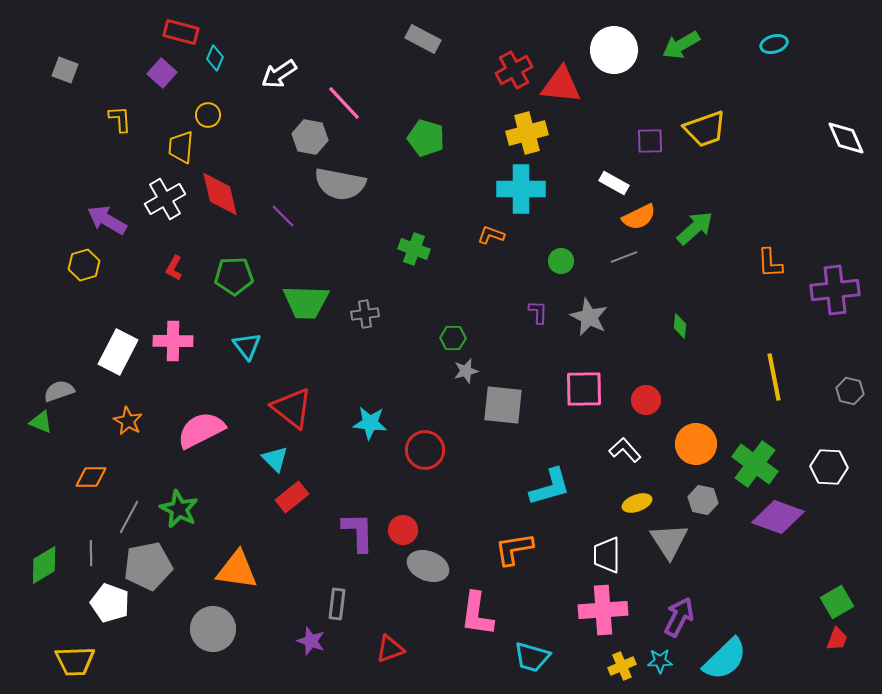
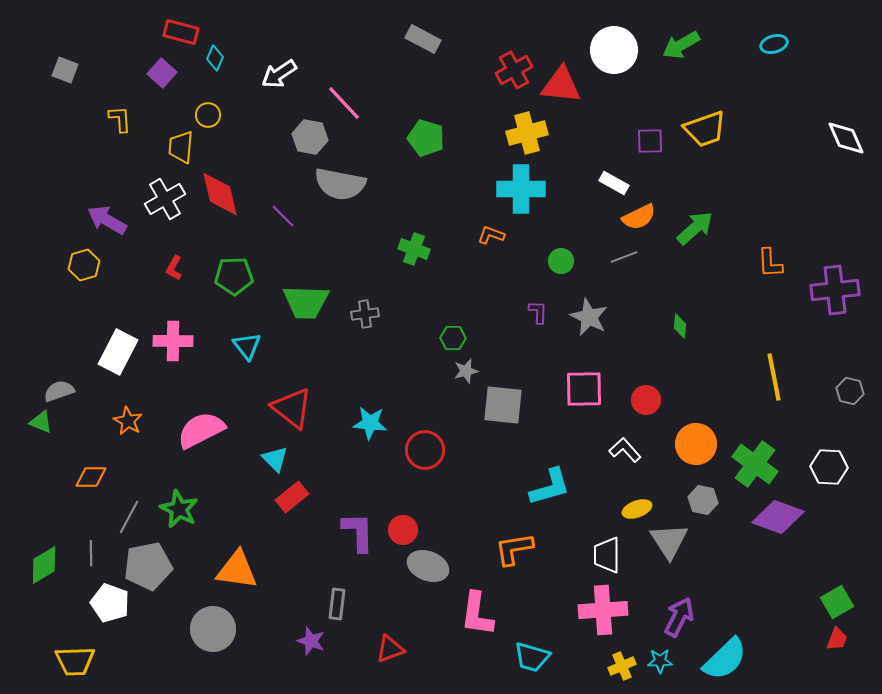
yellow ellipse at (637, 503): moved 6 px down
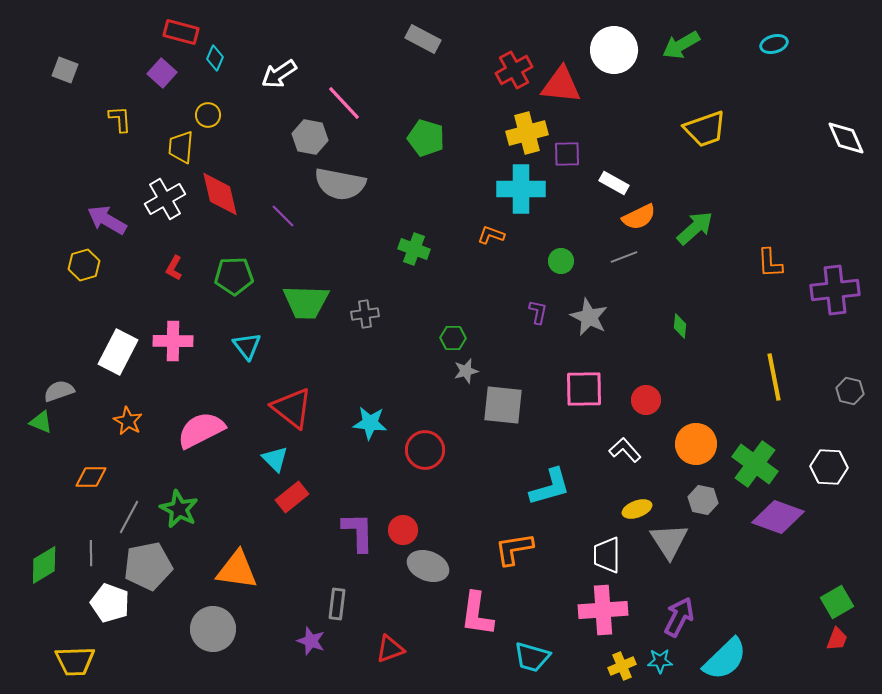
purple square at (650, 141): moved 83 px left, 13 px down
purple L-shape at (538, 312): rotated 10 degrees clockwise
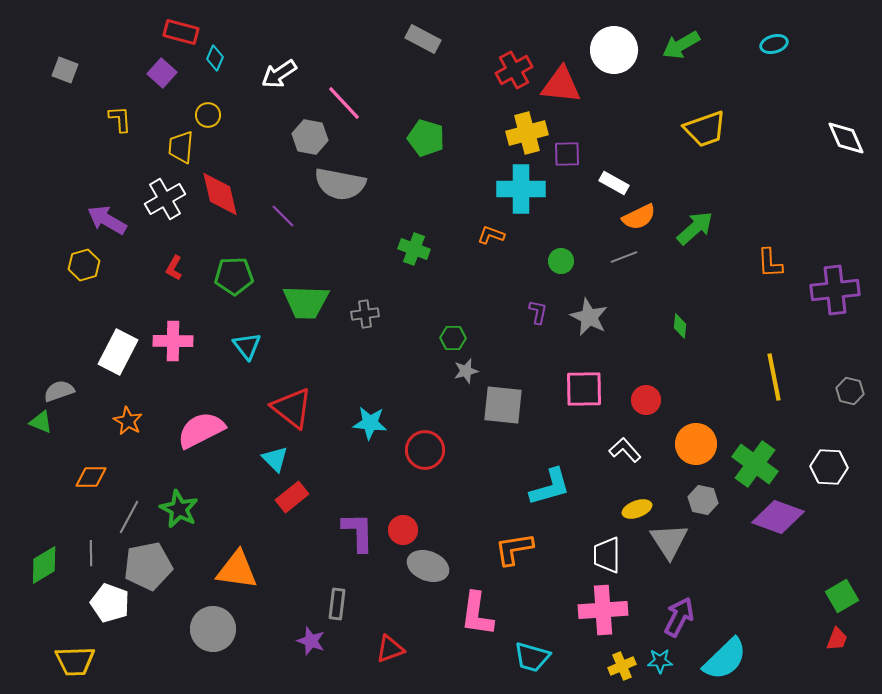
green square at (837, 602): moved 5 px right, 6 px up
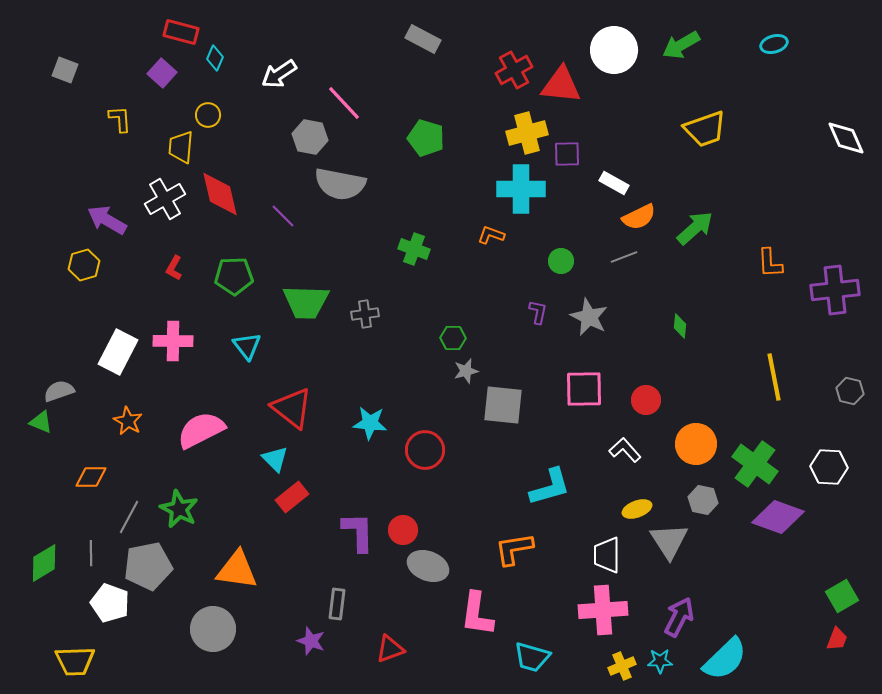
green diamond at (44, 565): moved 2 px up
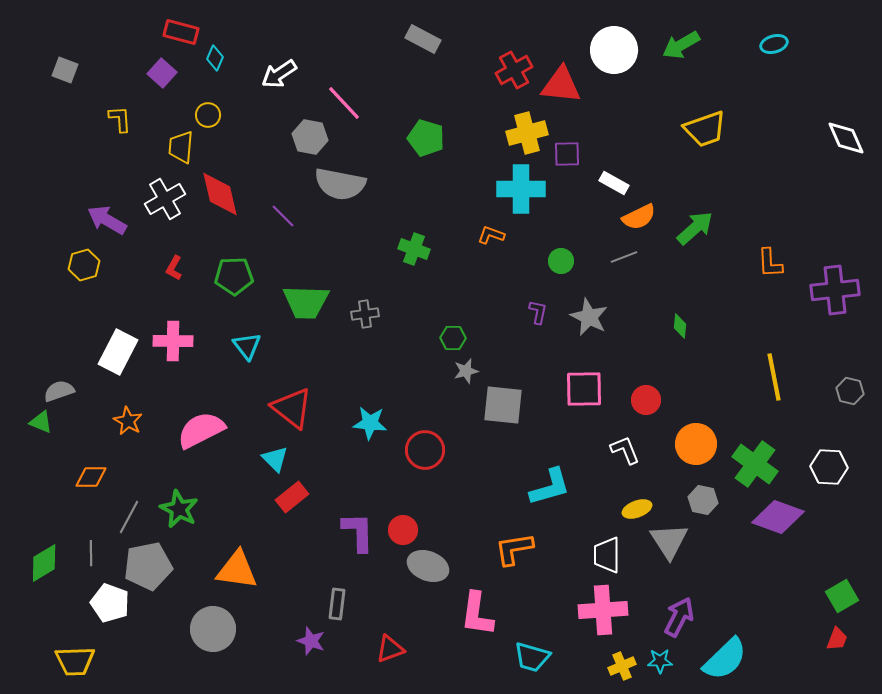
white L-shape at (625, 450): rotated 20 degrees clockwise
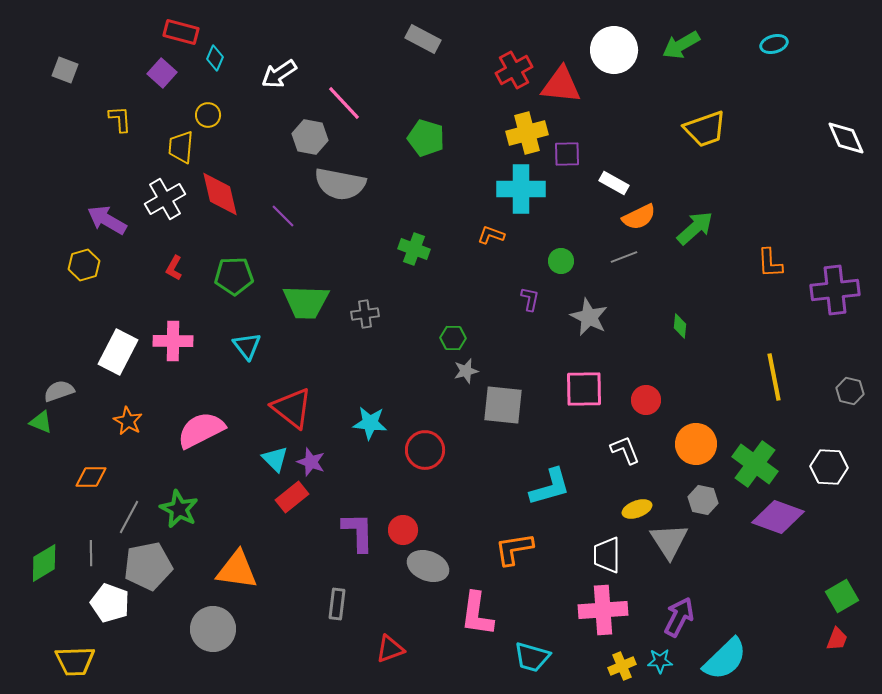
purple L-shape at (538, 312): moved 8 px left, 13 px up
purple star at (311, 641): moved 179 px up
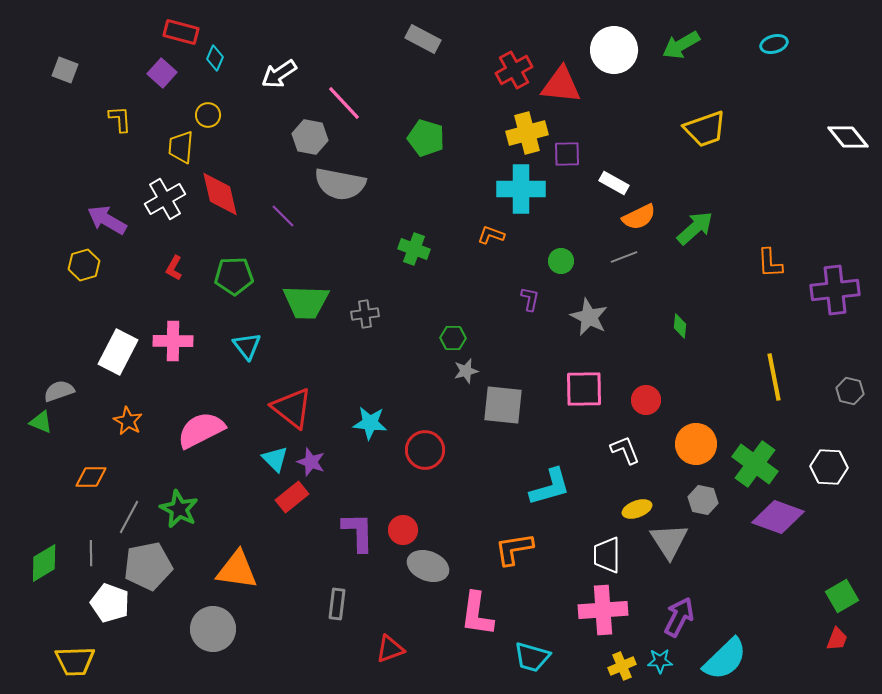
white diamond at (846, 138): moved 2 px right, 1 px up; rotated 15 degrees counterclockwise
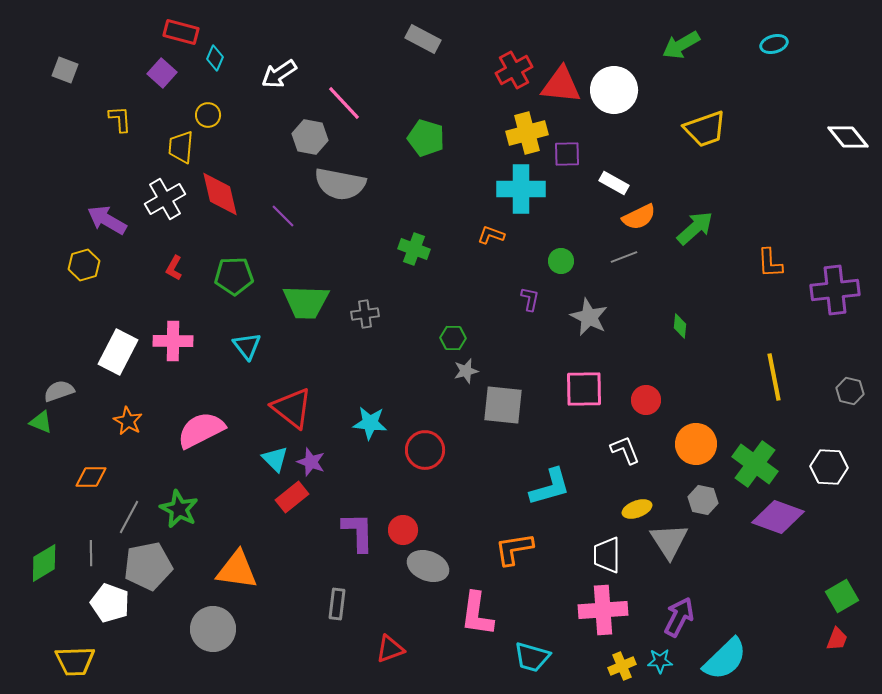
white circle at (614, 50): moved 40 px down
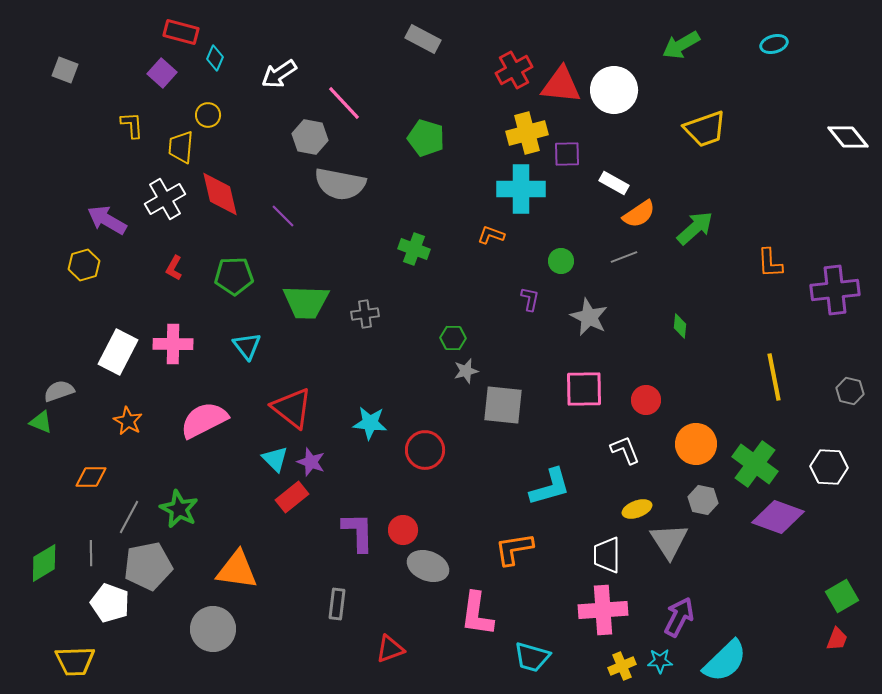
yellow L-shape at (120, 119): moved 12 px right, 6 px down
orange semicircle at (639, 217): moved 3 px up; rotated 8 degrees counterclockwise
pink cross at (173, 341): moved 3 px down
pink semicircle at (201, 430): moved 3 px right, 10 px up
cyan semicircle at (725, 659): moved 2 px down
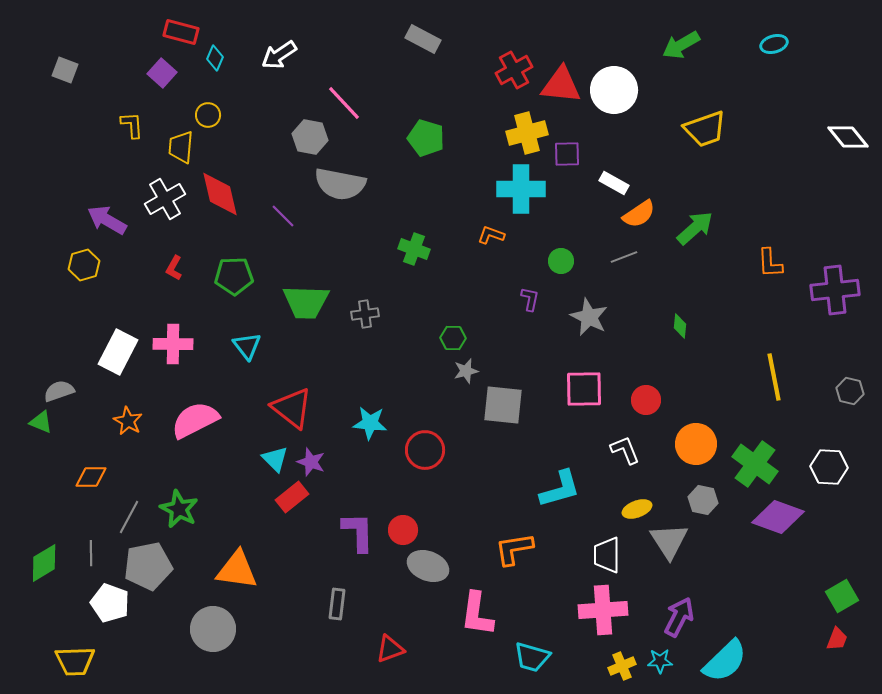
white arrow at (279, 74): moved 19 px up
pink semicircle at (204, 420): moved 9 px left
cyan L-shape at (550, 487): moved 10 px right, 2 px down
